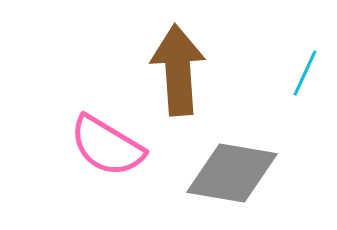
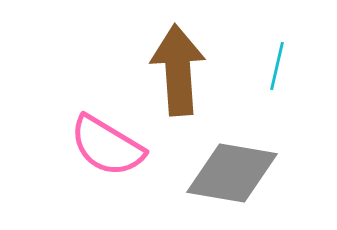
cyan line: moved 28 px left, 7 px up; rotated 12 degrees counterclockwise
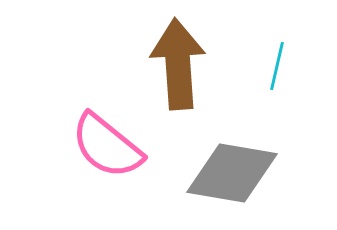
brown arrow: moved 6 px up
pink semicircle: rotated 8 degrees clockwise
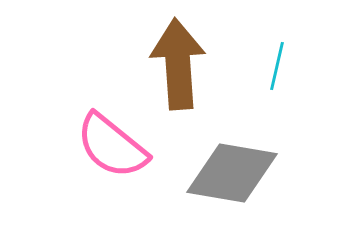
pink semicircle: moved 5 px right
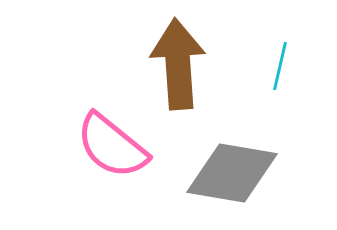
cyan line: moved 3 px right
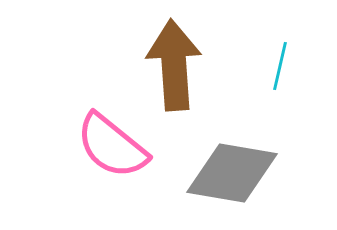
brown arrow: moved 4 px left, 1 px down
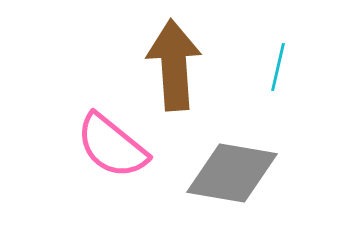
cyan line: moved 2 px left, 1 px down
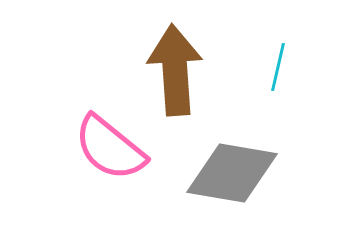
brown arrow: moved 1 px right, 5 px down
pink semicircle: moved 2 px left, 2 px down
